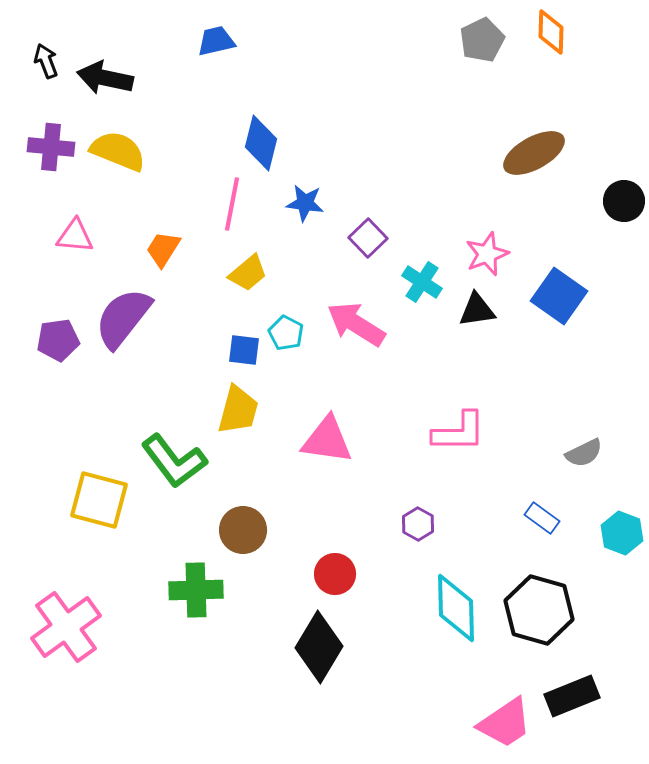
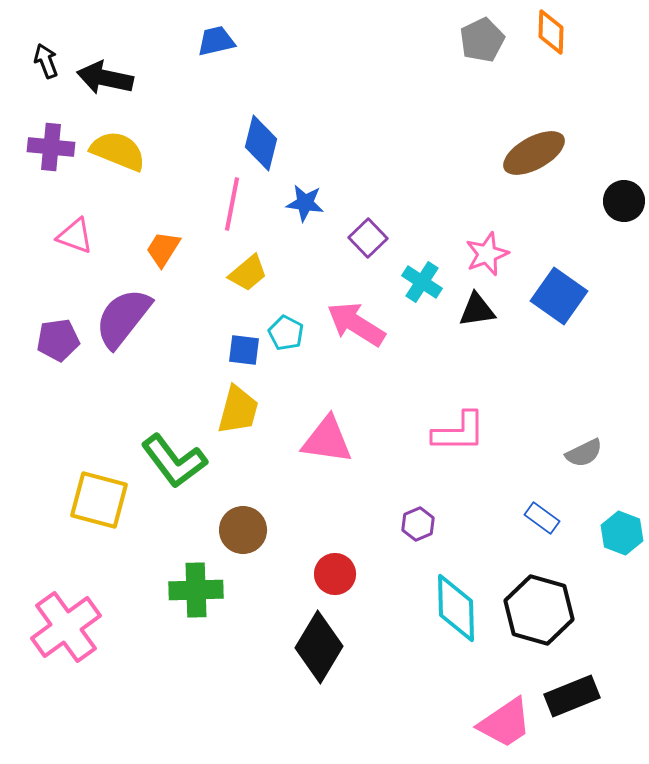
pink triangle at (75, 236): rotated 15 degrees clockwise
purple hexagon at (418, 524): rotated 8 degrees clockwise
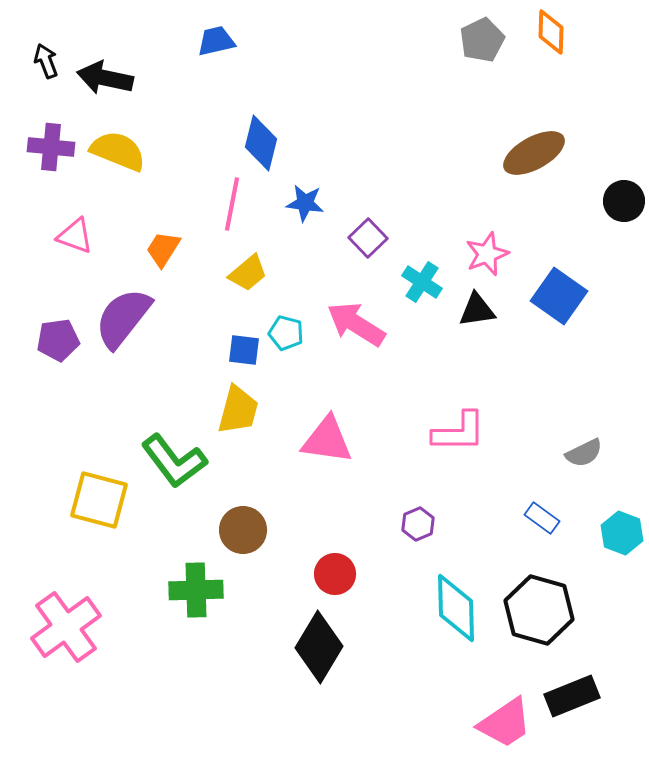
cyan pentagon at (286, 333): rotated 12 degrees counterclockwise
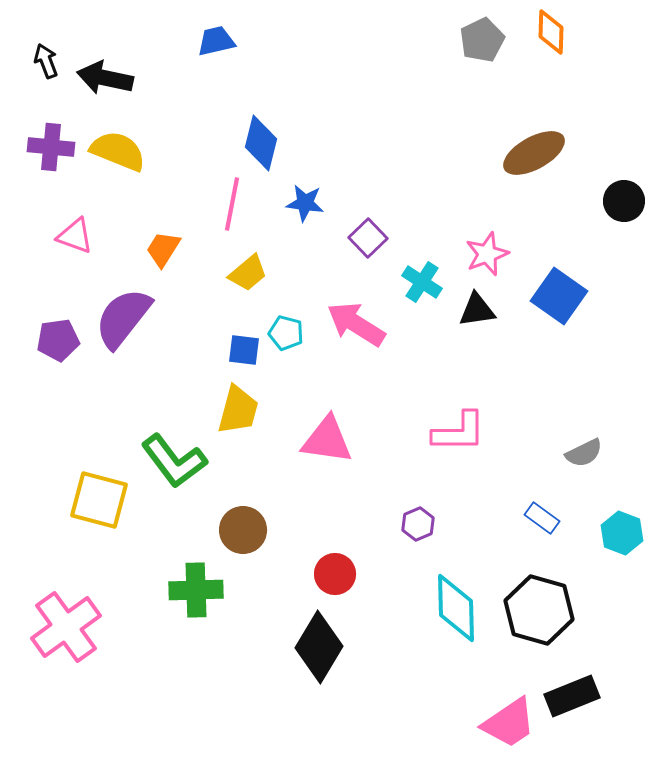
pink trapezoid at (505, 723): moved 4 px right
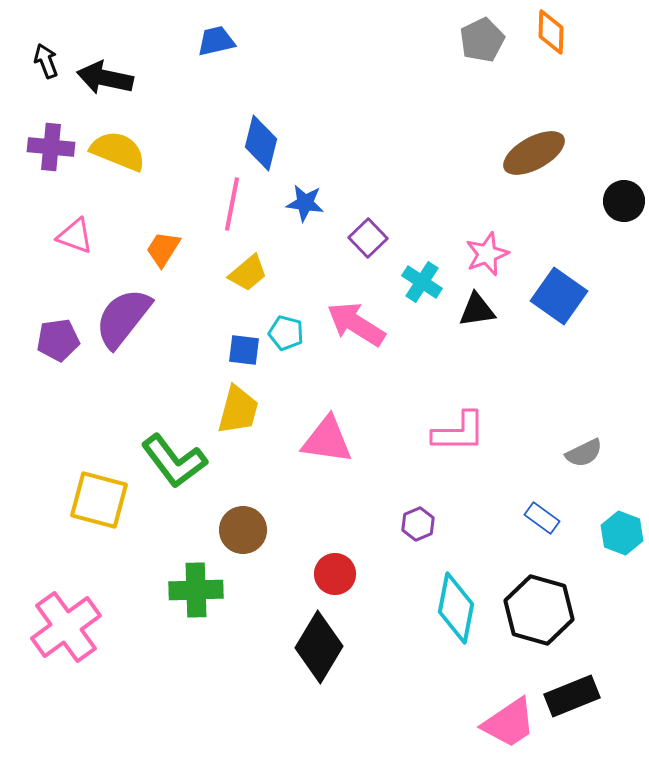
cyan diamond at (456, 608): rotated 12 degrees clockwise
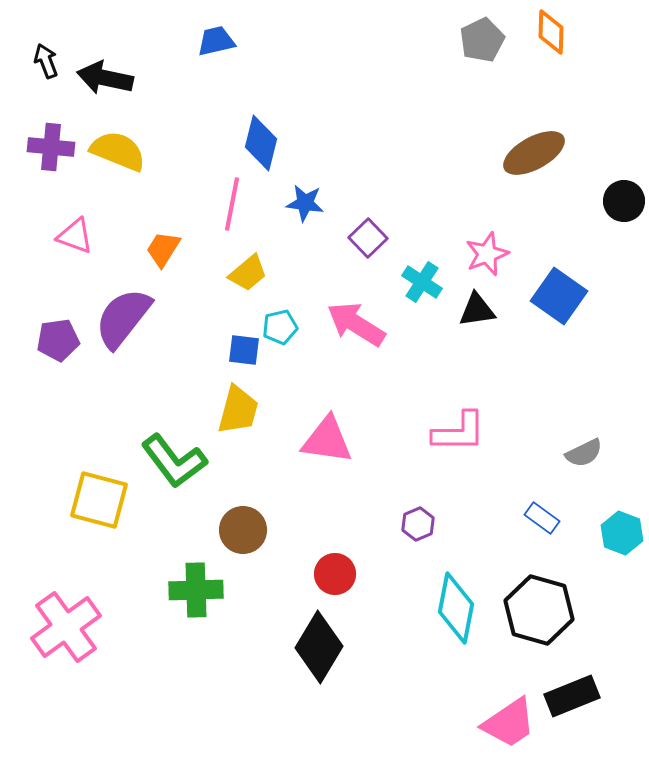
cyan pentagon at (286, 333): moved 6 px left, 6 px up; rotated 28 degrees counterclockwise
